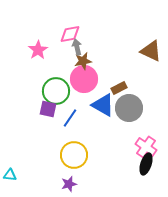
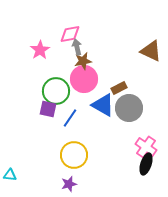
pink star: moved 2 px right
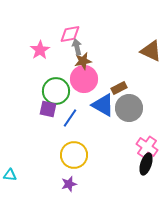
pink cross: moved 1 px right
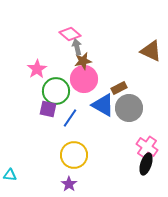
pink diamond: rotated 50 degrees clockwise
pink star: moved 3 px left, 19 px down
purple star: rotated 21 degrees counterclockwise
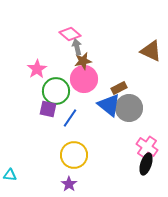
blue triangle: moved 6 px right; rotated 10 degrees clockwise
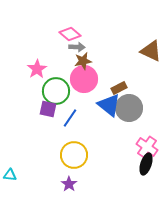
gray arrow: rotated 105 degrees clockwise
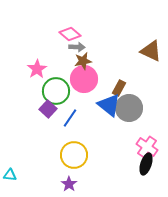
brown rectangle: rotated 35 degrees counterclockwise
purple square: rotated 30 degrees clockwise
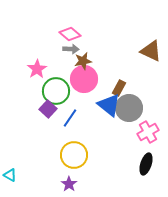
gray arrow: moved 6 px left, 2 px down
pink cross: moved 1 px right, 15 px up; rotated 25 degrees clockwise
cyan triangle: rotated 24 degrees clockwise
